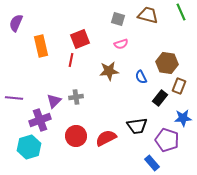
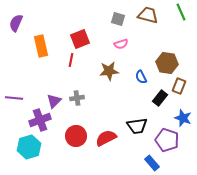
gray cross: moved 1 px right, 1 px down
blue star: rotated 24 degrees clockwise
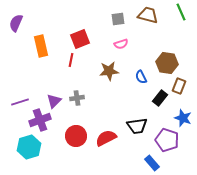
gray square: rotated 24 degrees counterclockwise
purple line: moved 6 px right, 4 px down; rotated 24 degrees counterclockwise
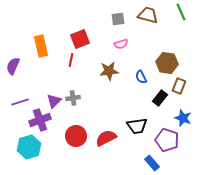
purple semicircle: moved 3 px left, 43 px down
gray cross: moved 4 px left
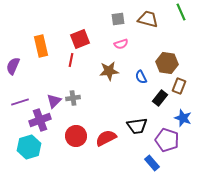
brown trapezoid: moved 4 px down
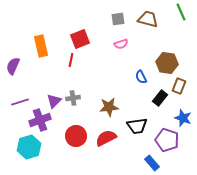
brown star: moved 36 px down
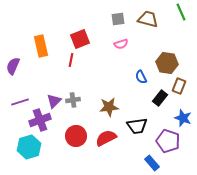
gray cross: moved 2 px down
purple pentagon: moved 1 px right, 1 px down
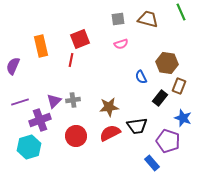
red semicircle: moved 4 px right, 5 px up
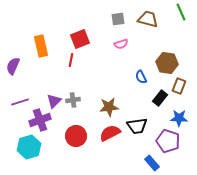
blue star: moved 4 px left; rotated 18 degrees counterclockwise
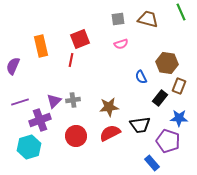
black trapezoid: moved 3 px right, 1 px up
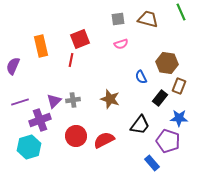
brown star: moved 1 px right, 8 px up; rotated 24 degrees clockwise
black trapezoid: rotated 45 degrees counterclockwise
red semicircle: moved 6 px left, 7 px down
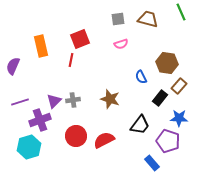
brown rectangle: rotated 21 degrees clockwise
